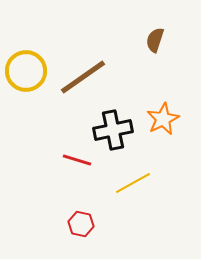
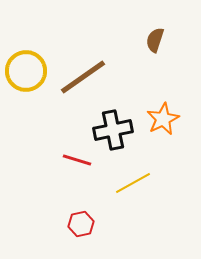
red hexagon: rotated 25 degrees counterclockwise
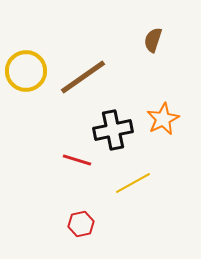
brown semicircle: moved 2 px left
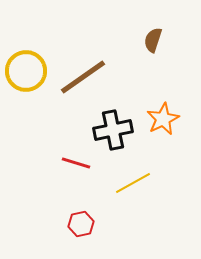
red line: moved 1 px left, 3 px down
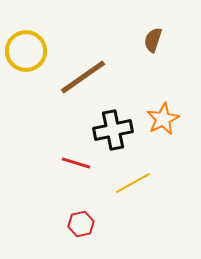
yellow circle: moved 20 px up
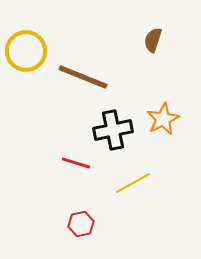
brown line: rotated 57 degrees clockwise
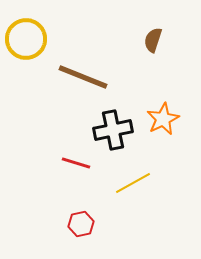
yellow circle: moved 12 px up
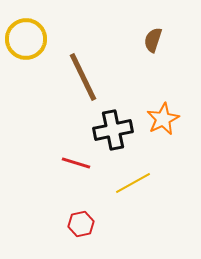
brown line: rotated 42 degrees clockwise
